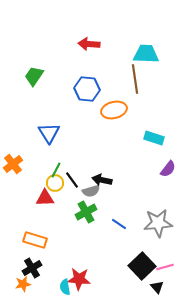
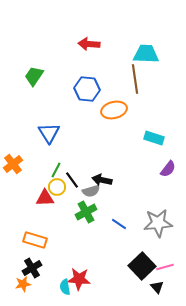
yellow circle: moved 2 px right, 4 px down
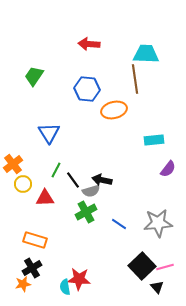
cyan rectangle: moved 2 px down; rotated 24 degrees counterclockwise
black line: moved 1 px right
yellow circle: moved 34 px left, 3 px up
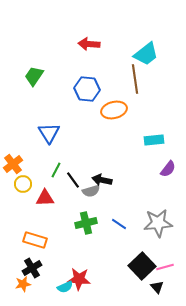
cyan trapezoid: rotated 140 degrees clockwise
green cross: moved 11 px down; rotated 15 degrees clockwise
cyan semicircle: rotated 105 degrees counterclockwise
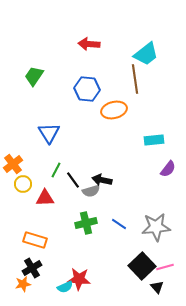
gray star: moved 2 px left, 4 px down
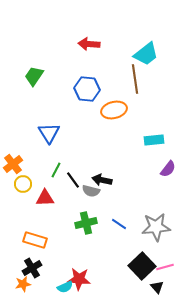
gray semicircle: rotated 30 degrees clockwise
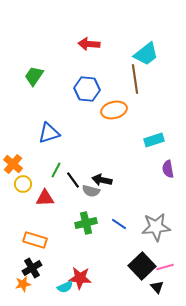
blue triangle: rotated 45 degrees clockwise
cyan rectangle: rotated 12 degrees counterclockwise
orange cross: rotated 12 degrees counterclockwise
purple semicircle: rotated 132 degrees clockwise
red star: moved 1 px right, 1 px up
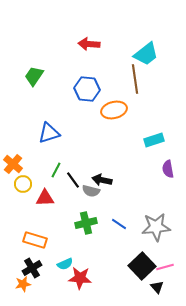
cyan semicircle: moved 23 px up
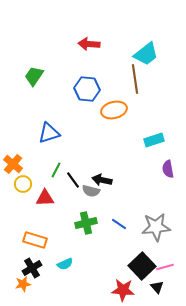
red star: moved 43 px right, 12 px down
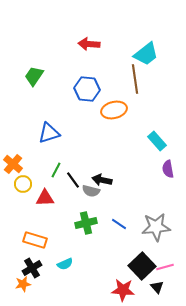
cyan rectangle: moved 3 px right, 1 px down; rotated 66 degrees clockwise
